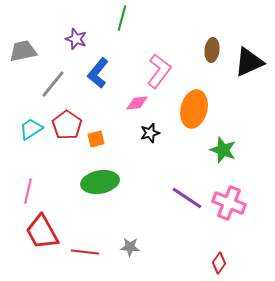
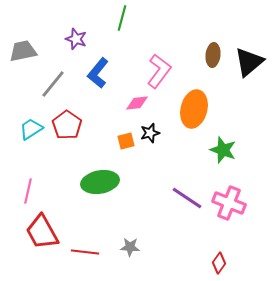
brown ellipse: moved 1 px right, 5 px down
black triangle: rotated 16 degrees counterclockwise
orange square: moved 30 px right, 2 px down
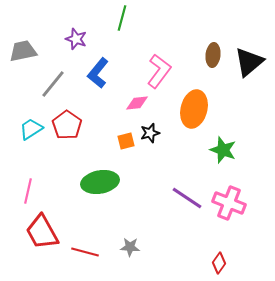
red line: rotated 8 degrees clockwise
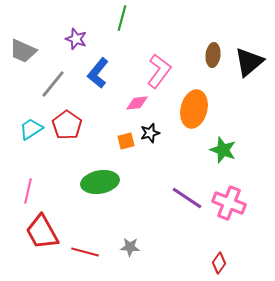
gray trapezoid: rotated 144 degrees counterclockwise
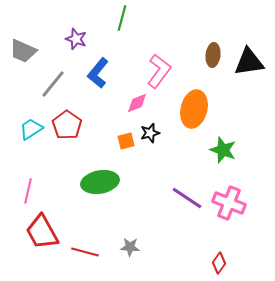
black triangle: rotated 32 degrees clockwise
pink diamond: rotated 15 degrees counterclockwise
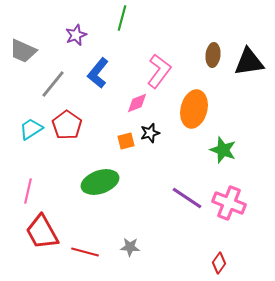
purple star: moved 4 px up; rotated 30 degrees clockwise
green ellipse: rotated 9 degrees counterclockwise
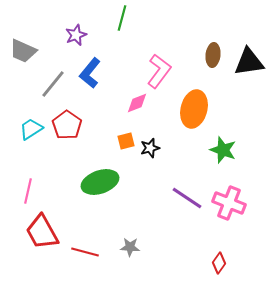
blue L-shape: moved 8 px left
black star: moved 15 px down
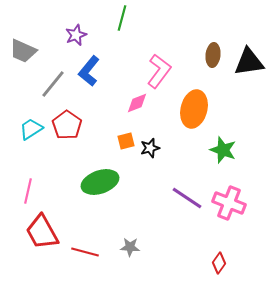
blue L-shape: moved 1 px left, 2 px up
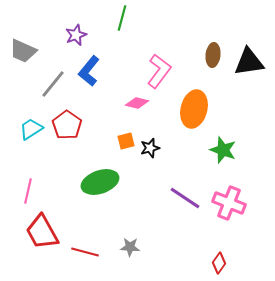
pink diamond: rotated 35 degrees clockwise
purple line: moved 2 px left
